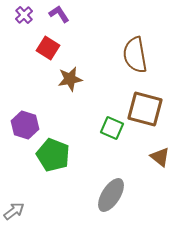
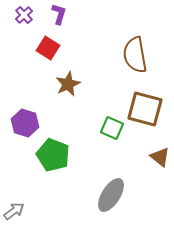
purple L-shape: rotated 50 degrees clockwise
brown star: moved 2 px left, 5 px down; rotated 15 degrees counterclockwise
purple hexagon: moved 2 px up
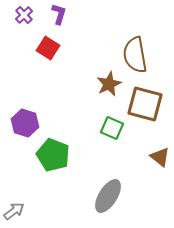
brown star: moved 41 px right
brown square: moved 5 px up
gray ellipse: moved 3 px left, 1 px down
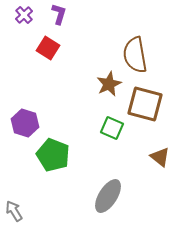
gray arrow: rotated 85 degrees counterclockwise
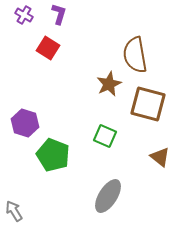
purple cross: rotated 18 degrees counterclockwise
brown square: moved 3 px right
green square: moved 7 px left, 8 px down
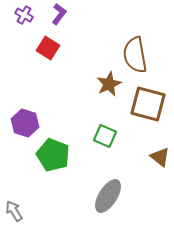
purple L-shape: rotated 20 degrees clockwise
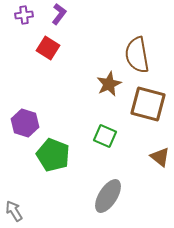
purple cross: rotated 36 degrees counterclockwise
brown semicircle: moved 2 px right
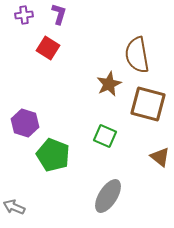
purple L-shape: rotated 20 degrees counterclockwise
gray arrow: moved 4 px up; rotated 35 degrees counterclockwise
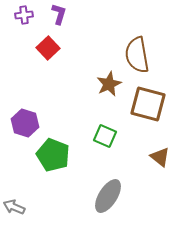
red square: rotated 15 degrees clockwise
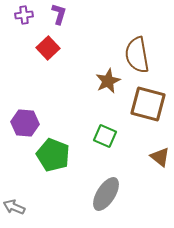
brown star: moved 1 px left, 3 px up
purple hexagon: rotated 12 degrees counterclockwise
gray ellipse: moved 2 px left, 2 px up
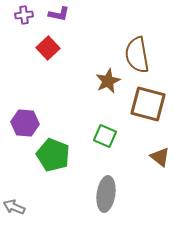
purple L-shape: rotated 85 degrees clockwise
gray ellipse: rotated 24 degrees counterclockwise
